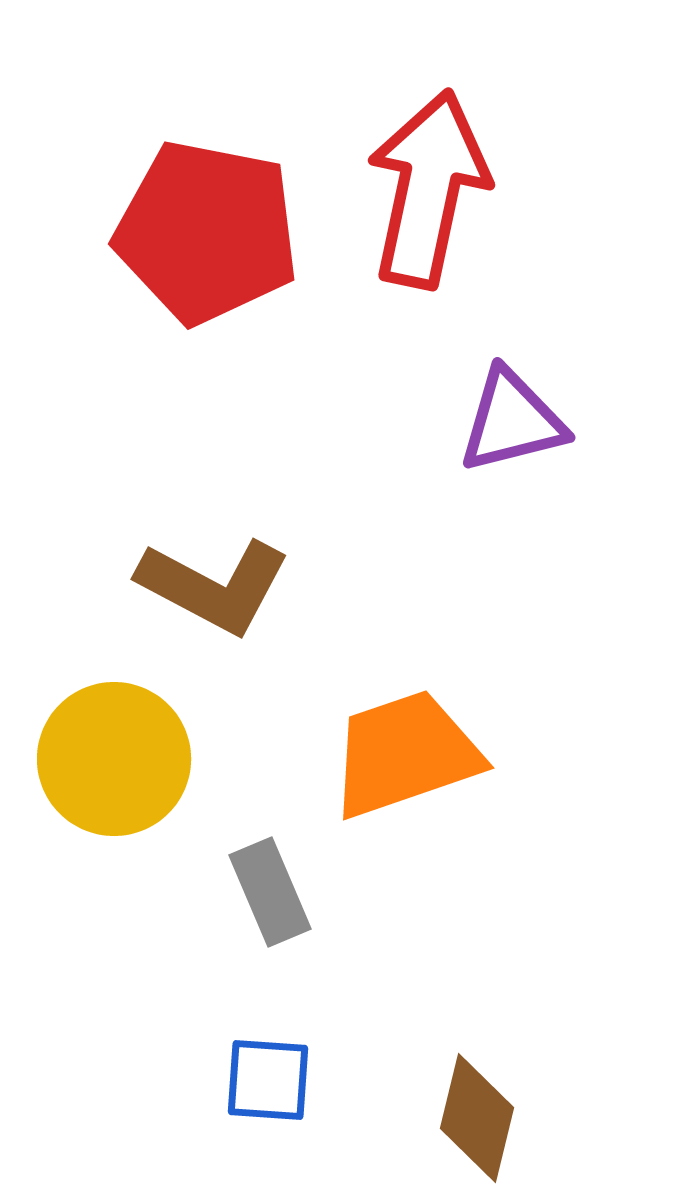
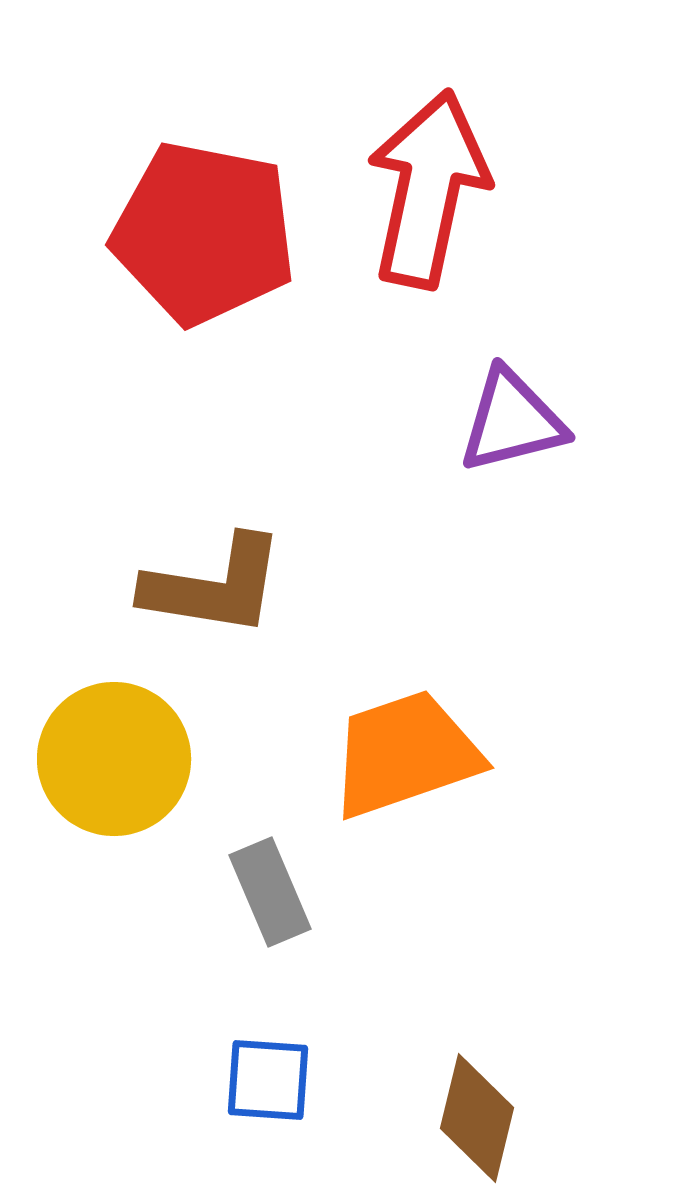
red pentagon: moved 3 px left, 1 px down
brown L-shape: rotated 19 degrees counterclockwise
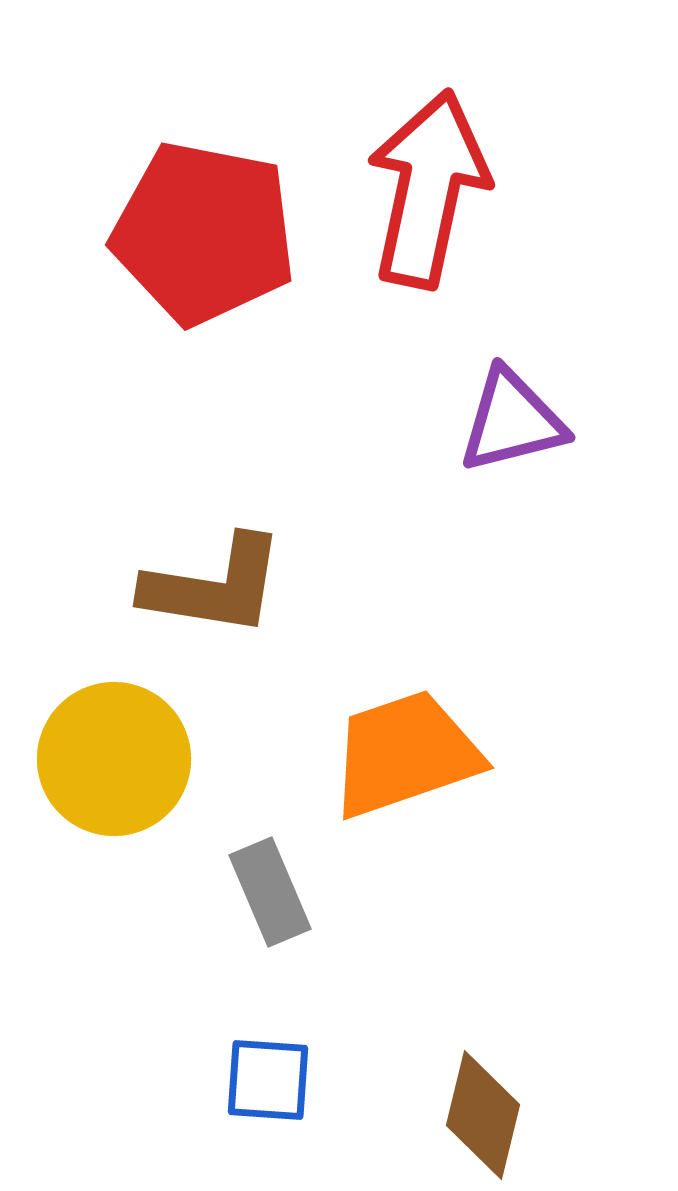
brown diamond: moved 6 px right, 3 px up
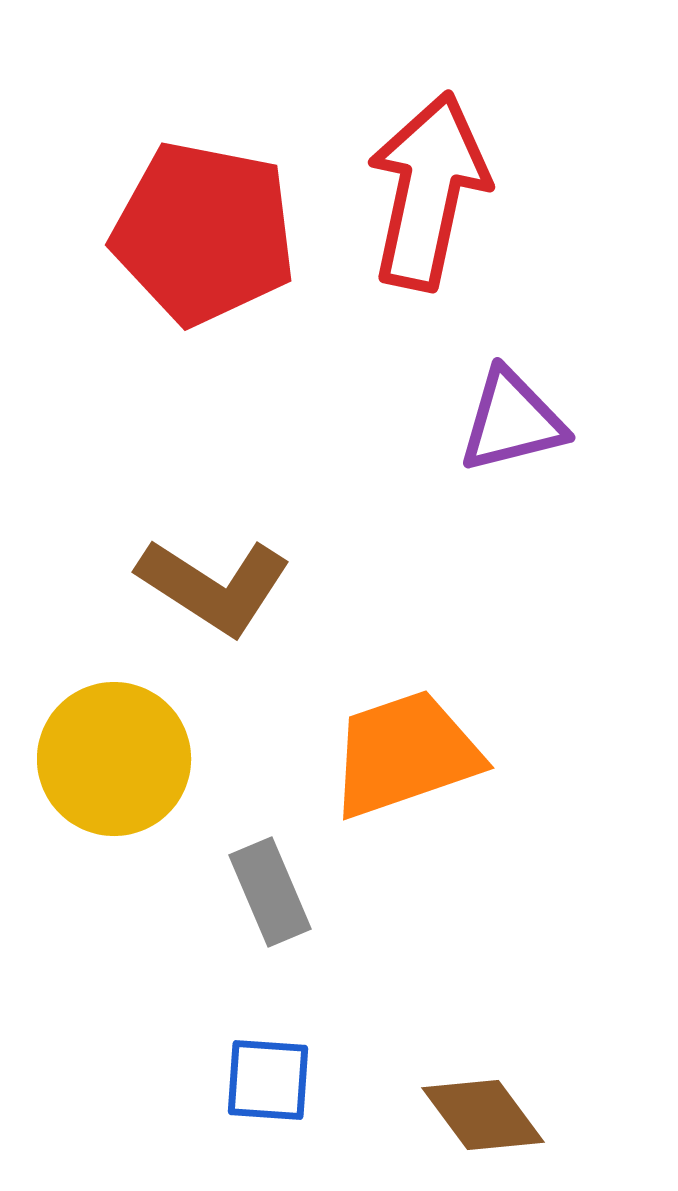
red arrow: moved 2 px down
brown L-shape: rotated 24 degrees clockwise
brown diamond: rotated 50 degrees counterclockwise
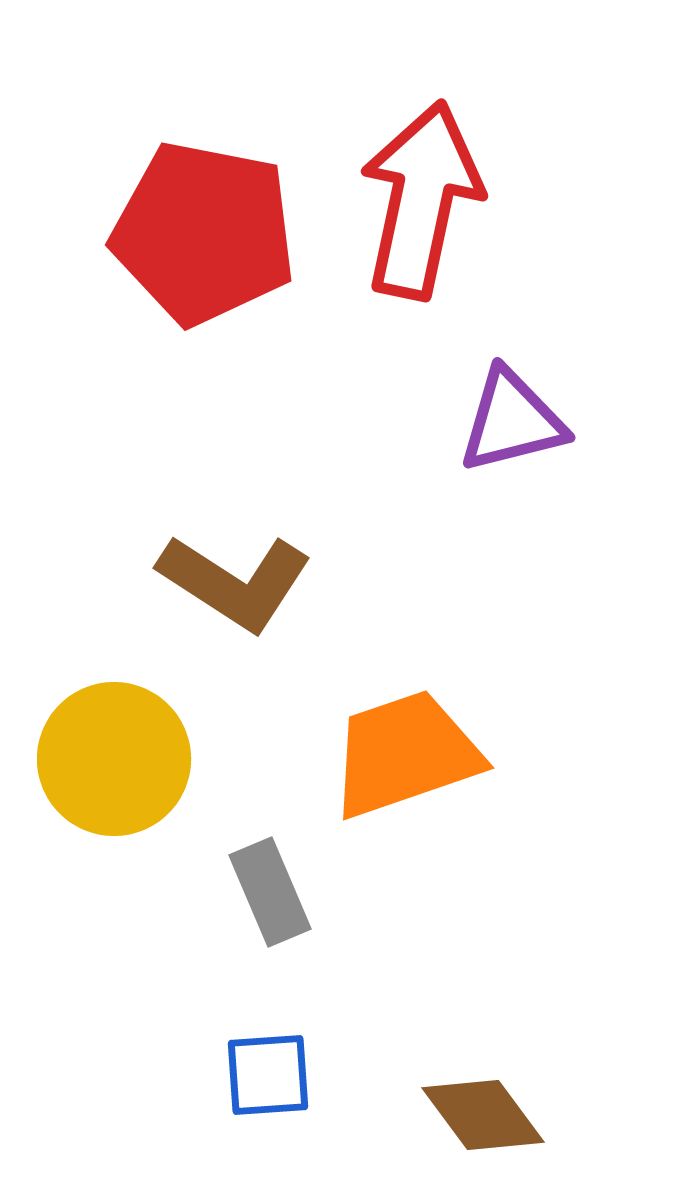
red arrow: moved 7 px left, 9 px down
brown L-shape: moved 21 px right, 4 px up
blue square: moved 5 px up; rotated 8 degrees counterclockwise
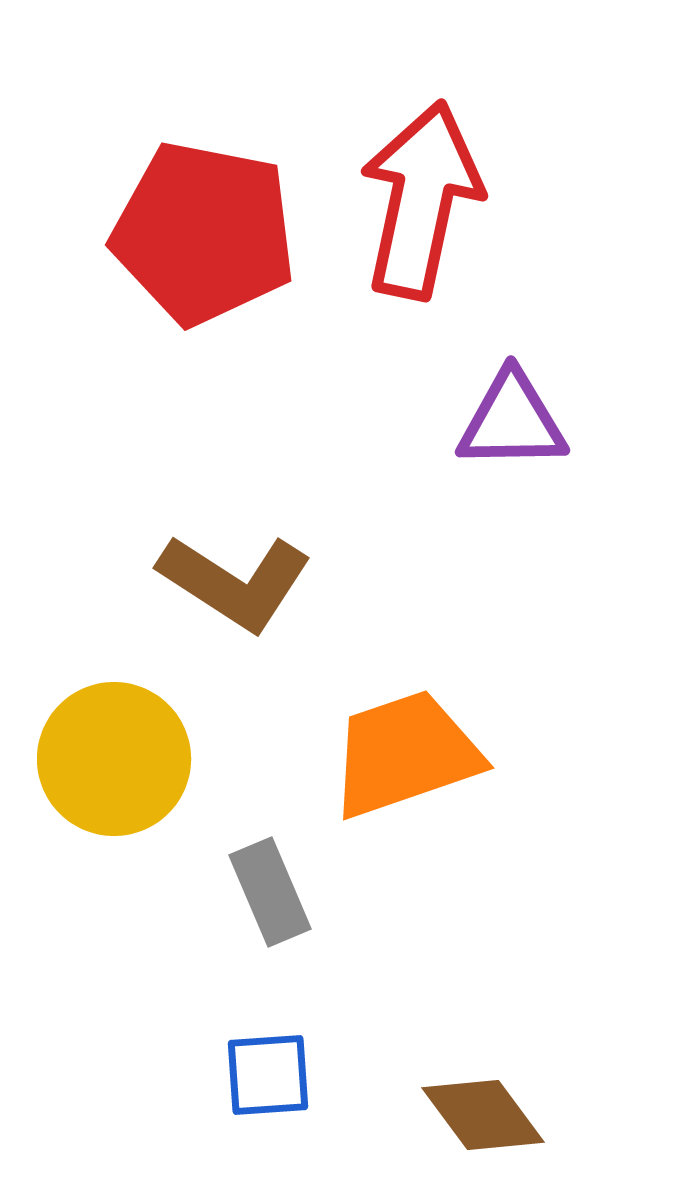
purple triangle: rotated 13 degrees clockwise
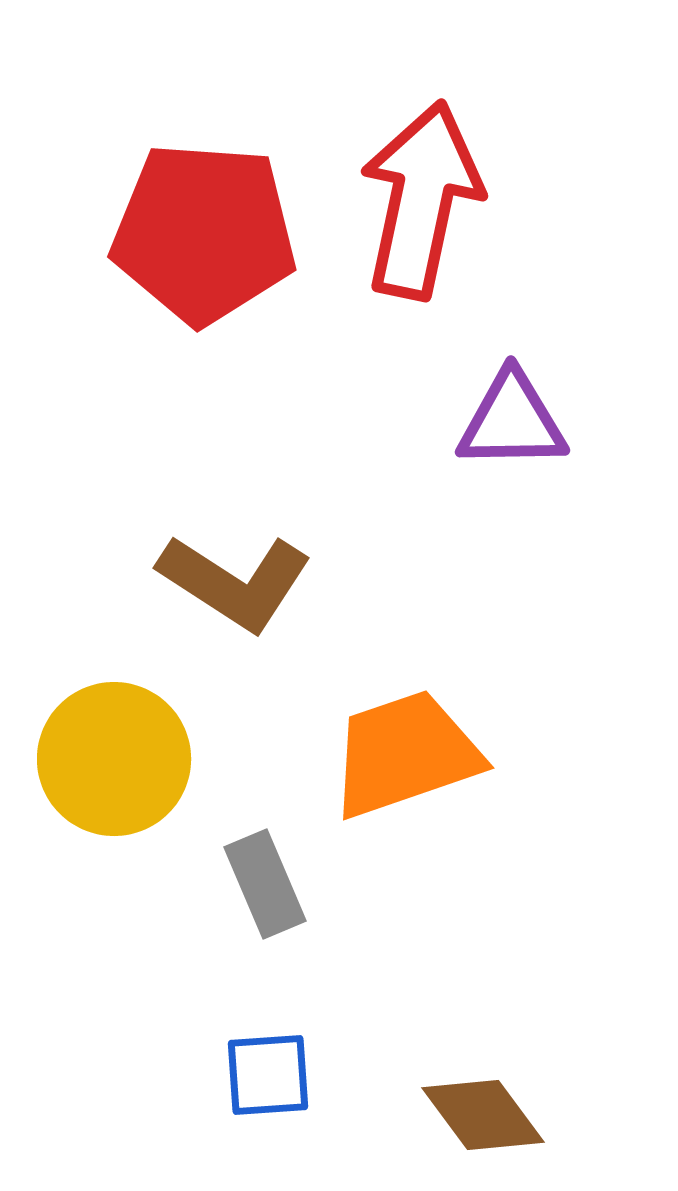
red pentagon: rotated 7 degrees counterclockwise
gray rectangle: moved 5 px left, 8 px up
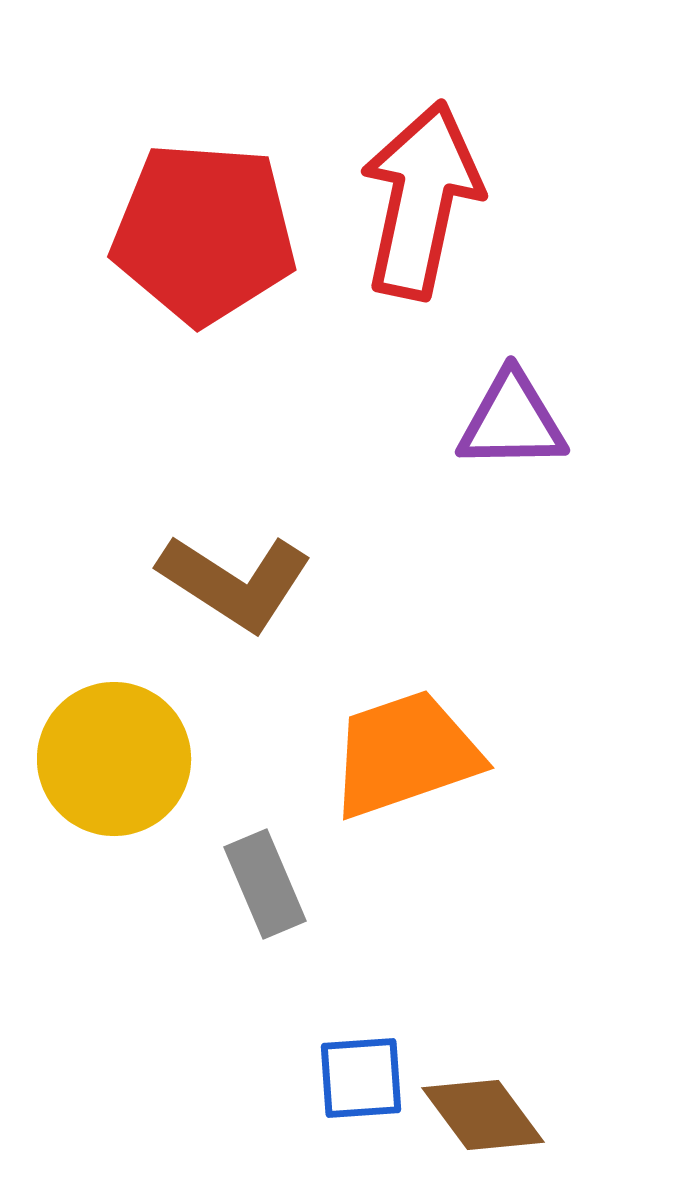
blue square: moved 93 px right, 3 px down
